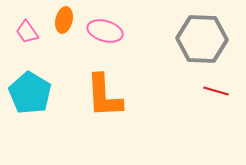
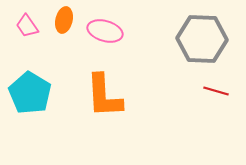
pink trapezoid: moved 6 px up
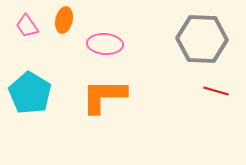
pink ellipse: moved 13 px down; rotated 12 degrees counterclockwise
orange L-shape: rotated 93 degrees clockwise
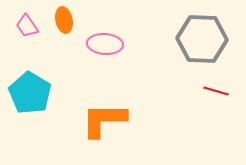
orange ellipse: rotated 25 degrees counterclockwise
orange L-shape: moved 24 px down
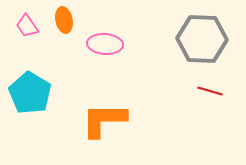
red line: moved 6 px left
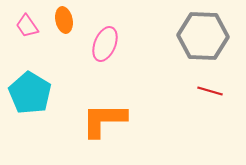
gray hexagon: moved 1 px right, 3 px up
pink ellipse: rotated 72 degrees counterclockwise
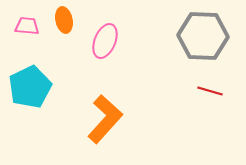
pink trapezoid: rotated 130 degrees clockwise
pink ellipse: moved 3 px up
cyan pentagon: moved 6 px up; rotated 15 degrees clockwise
orange L-shape: moved 1 px right, 1 px up; rotated 132 degrees clockwise
